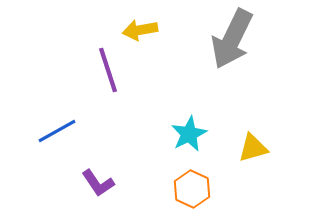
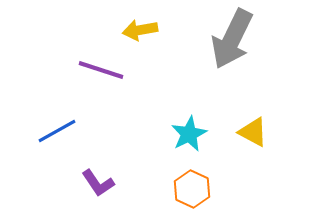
purple line: moved 7 px left; rotated 54 degrees counterclockwise
yellow triangle: moved 16 px up; rotated 44 degrees clockwise
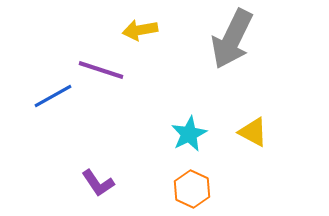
blue line: moved 4 px left, 35 px up
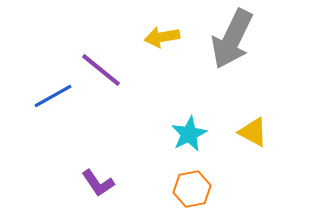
yellow arrow: moved 22 px right, 7 px down
purple line: rotated 21 degrees clockwise
orange hexagon: rotated 24 degrees clockwise
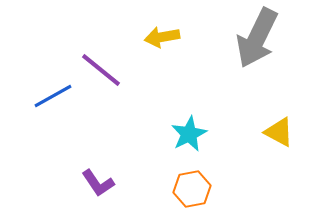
gray arrow: moved 25 px right, 1 px up
yellow triangle: moved 26 px right
